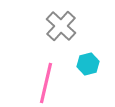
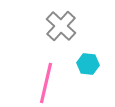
cyan hexagon: rotated 20 degrees clockwise
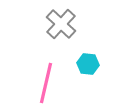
gray cross: moved 2 px up
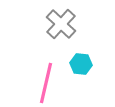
cyan hexagon: moved 7 px left
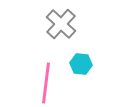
pink line: rotated 6 degrees counterclockwise
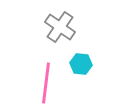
gray cross: moved 1 px left, 3 px down; rotated 8 degrees counterclockwise
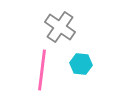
pink line: moved 4 px left, 13 px up
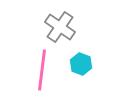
cyan hexagon: rotated 15 degrees clockwise
